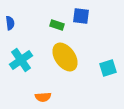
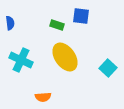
cyan cross: rotated 30 degrees counterclockwise
cyan square: rotated 30 degrees counterclockwise
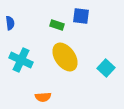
cyan square: moved 2 px left
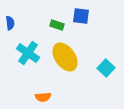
cyan cross: moved 7 px right, 7 px up; rotated 10 degrees clockwise
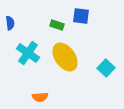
orange semicircle: moved 3 px left
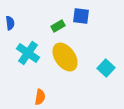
green rectangle: moved 1 px right, 1 px down; rotated 48 degrees counterclockwise
orange semicircle: rotated 77 degrees counterclockwise
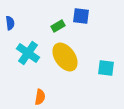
cyan square: rotated 36 degrees counterclockwise
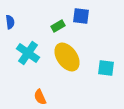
blue semicircle: moved 1 px up
yellow ellipse: moved 2 px right
orange semicircle: rotated 147 degrees clockwise
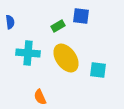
cyan cross: rotated 30 degrees counterclockwise
yellow ellipse: moved 1 px left, 1 px down
cyan square: moved 8 px left, 2 px down
